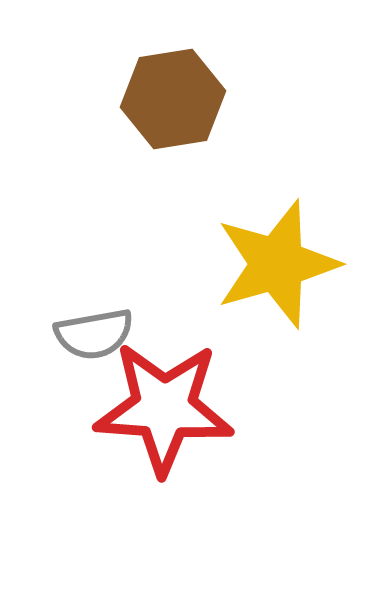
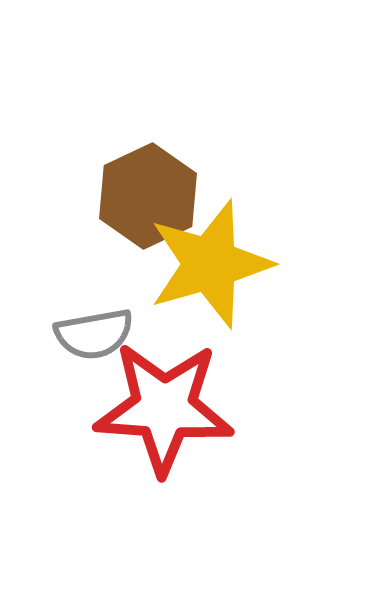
brown hexagon: moved 25 px left, 97 px down; rotated 16 degrees counterclockwise
yellow star: moved 67 px left
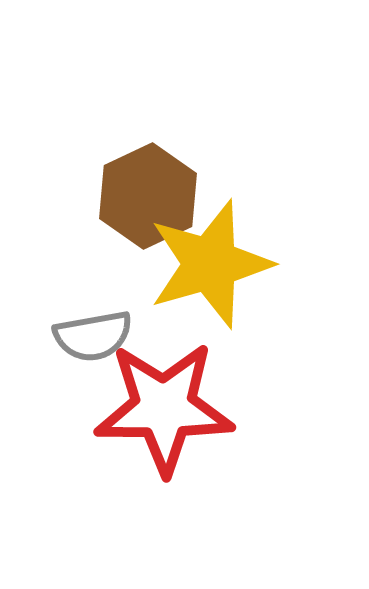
gray semicircle: moved 1 px left, 2 px down
red star: rotated 4 degrees counterclockwise
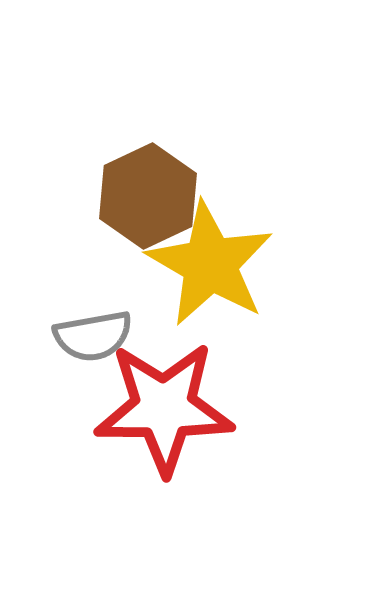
yellow star: rotated 26 degrees counterclockwise
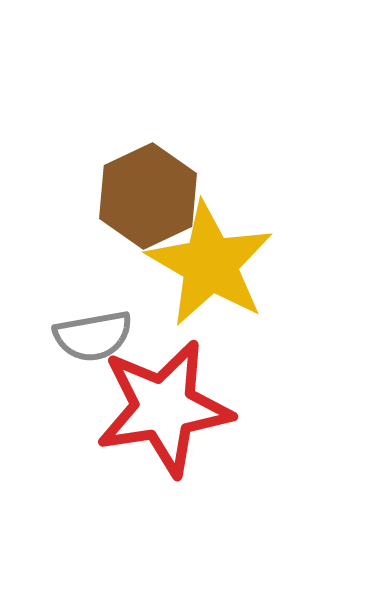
red star: rotated 9 degrees counterclockwise
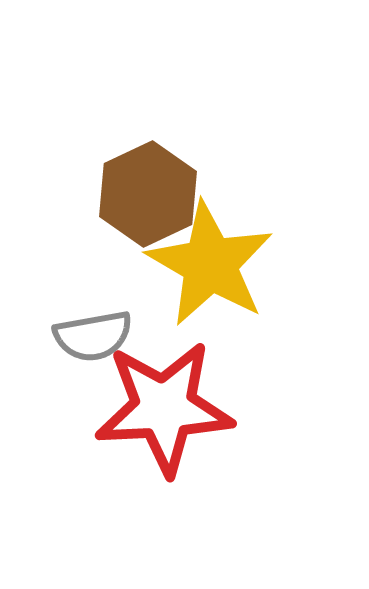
brown hexagon: moved 2 px up
red star: rotated 6 degrees clockwise
